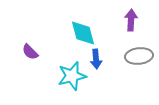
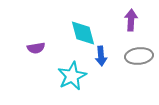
purple semicircle: moved 6 px right, 4 px up; rotated 54 degrees counterclockwise
blue arrow: moved 5 px right, 3 px up
cyan star: rotated 12 degrees counterclockwise
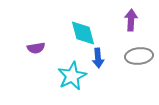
blue arrow: moved 3 px left, 2 px down
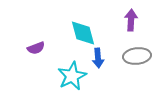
purple semicircle: rotated 12 degrees counterclockwise
gray ellipse: moved 2 px left
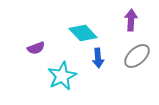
cyan diamond: rotated 28 degrees counterclockwise
gray ellipse: rotated 36 degrees counterclockwise
cyan star: moved 10 px left
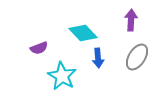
purple semicircle: moved 3 px right
gray ellipse: moved 1 px down; rotated 16 degrees counterclockwise
cyan star: rotated 16 degrees counterclockwise
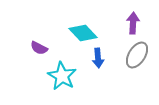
purple arrow: moved 2 px right, 3 px down
purple semicircle: rotated 48 degrees clockwise
gray ellipse: moved 2 px up
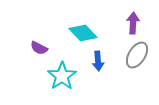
blue arrow: moved 3 px down
cyan star: rotated 8 degrees clockwise
